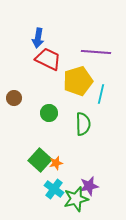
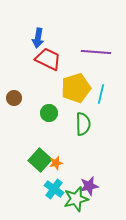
yellow pentagon: moved 2 px left, 7 px down
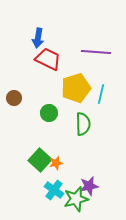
cyan cross: moved 1 px down
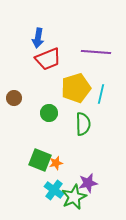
red trapezoid: rotated 132 degrees clockwise
green square: rotated 20 degrees counterclockwise
purple star: moved 1 px left, 3 px up
green star: moved 2 px left, 2 px up; rotated 10 degrees counterclockwise
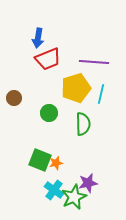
purple line: moved 2 px left, 10 px down
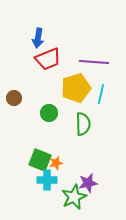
cyan cross: moved 7 px left, 10 px up; rotated 36 degrees counterclockwise
